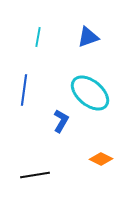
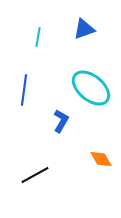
blue triangle: moved 4 px left, 8 px up
cyan ellipse: moved 1 px right, 5 px up
orange diamond: rotated 35 degrees clockwise
black line: rotated 20 degrees counterclockwise
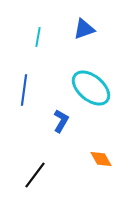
black line: rotated 24 degrees counterclockwise
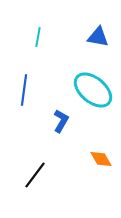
blue triangle: moved 14 px right, 8 px down; rotated 30 degrees clockwise
cyan ellipse: moved 2 px right, 2 px down
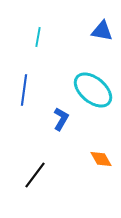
blue triangle: moved 4 px right, 6 px up
blue L-shape: moved 2 px up
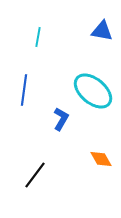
cyan ellipse: moved 1 px down
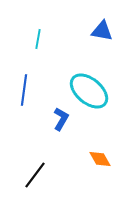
cyan line: moved 2 px down
cyan ellipse: moved 4 px left
orange diamond: moved 1 px left
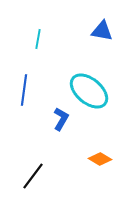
orange diamond: rotated 30 degrees counterclockwise
black line: moved 2 px left, 1 px down
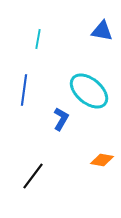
orange diamond: moved 2 px right, 1 px down; rotated 20 degrees counterclockwise
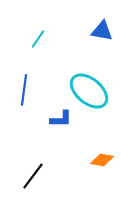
cyan line: rotated 24 degrees clockwise
blue L-shape: rotated 60 degrees clockwise
